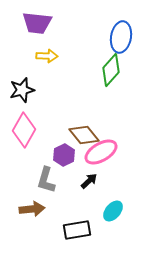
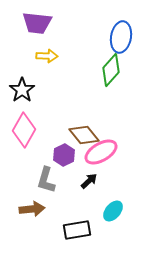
black star: rotated 20 degrees counterclockwise
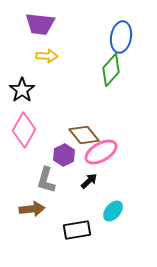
purple trapezoid: moved 3 px right, 1 px down
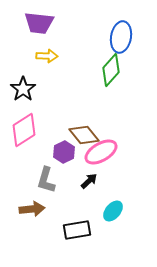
purple trapezoid: moved 1 px left, 1 px up
black star: moved 1 px right, 1 px up
pink diamond: rotated 28 degrees clockwise
purple hexagon: moved 3 px up
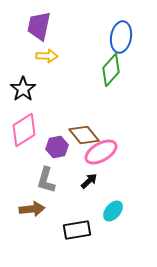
purple trapezoid: moved 3 px down; rotated 96 degrees clockwise
purple hexagon: moved 7 px left, 5 px up; rotated 15 degrees clockwise
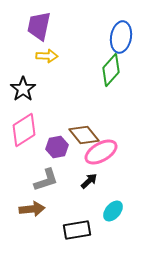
gray L-shape: rotated 124 degrees counterclockwise
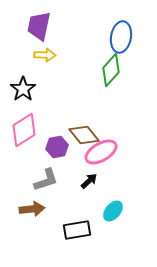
yellow arrow: moved 2 px left, 1 px up
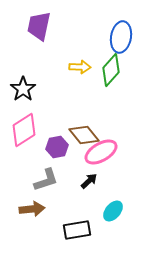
yellow arrow: moved 35 px right, 12 px down
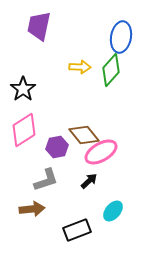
black rectangle: rotated 12 degrees counterclockwise
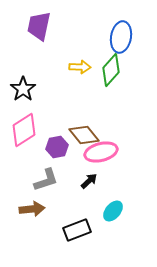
pink ellipse: rotated 16 degrees clockwise
